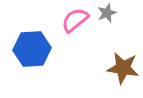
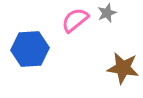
blue hexagon: moved 2 px left
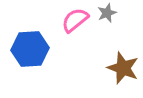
brown star: rotated 12 degrees clockwise
